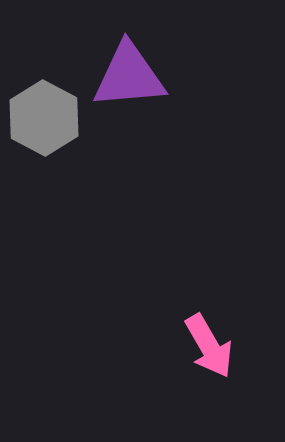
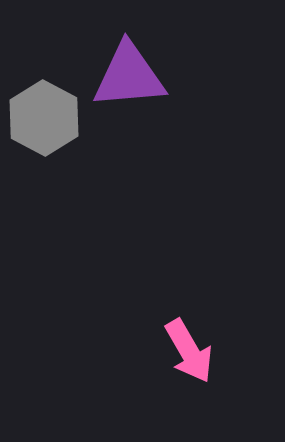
pink arrow: moved 20 px left, 5 px down
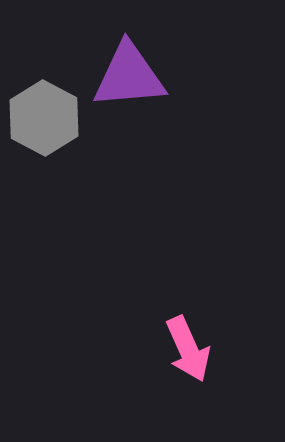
pink arrow: moved 1 px left, 2 px up; rotated 6 degrees clockwise
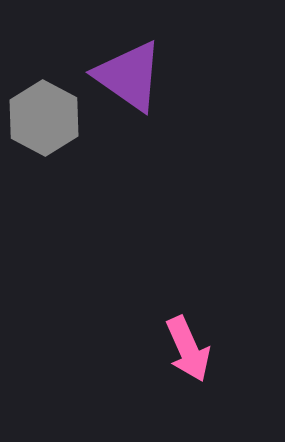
purple triangle: rotated 40 degrees clockwise
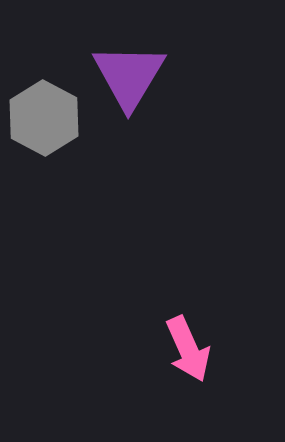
purple triangle: rotated 26 degrees clockwise
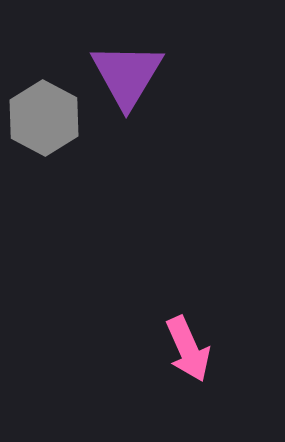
purple triangle: moved 2 px left, 1 px up
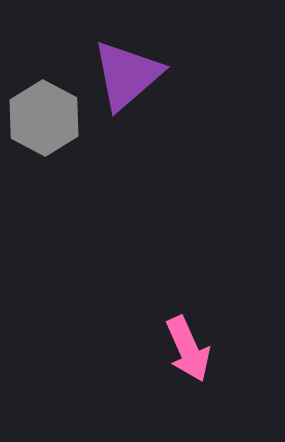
purple triangle: rotated 18 degrees clockwise
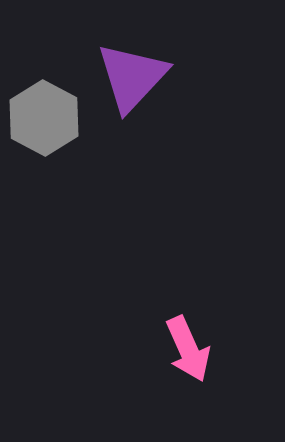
purple triangle: moved 5 px right, 2 px down; rotated 6 degrees counterclockwise
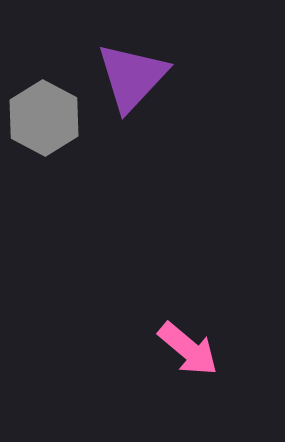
pink arrow: rotated 26 degrees counterclockwise
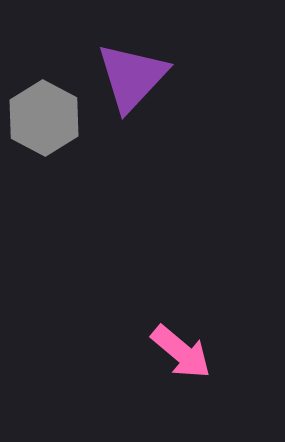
pink arrow: moved 7 px left, 3 px down
